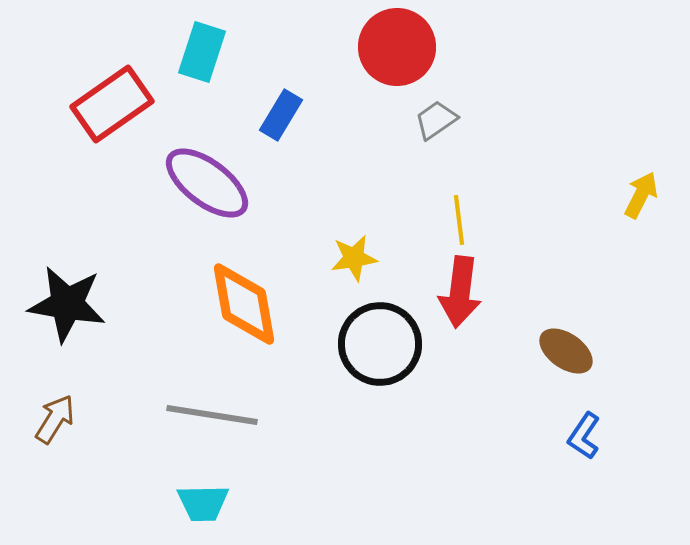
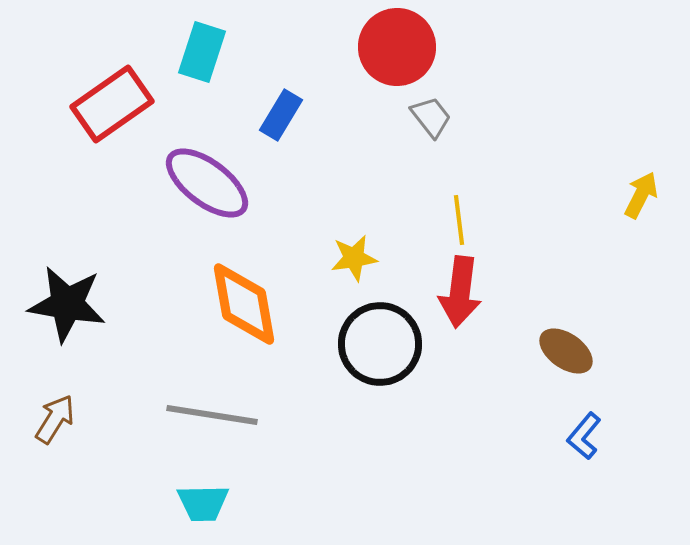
gray trapezoid: moved 5 px left, 3 px up; rotated 87 degrees clockwise
blue L-shape: rotated 6 degrees clockwise
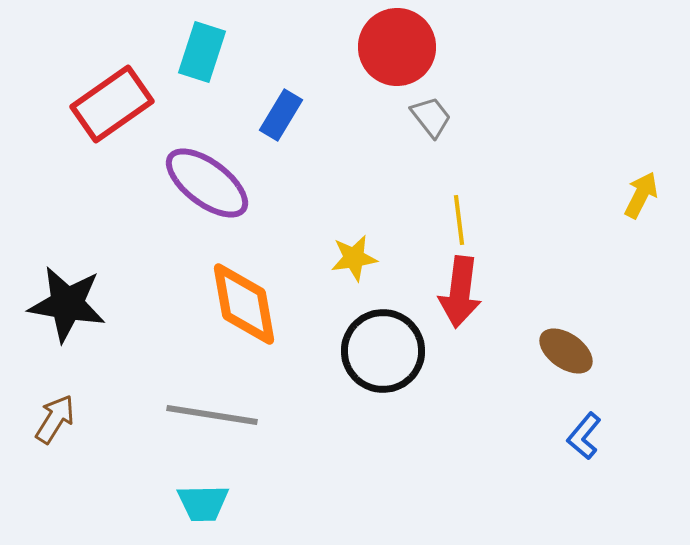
black circle: moved 3 px right, 7 px down
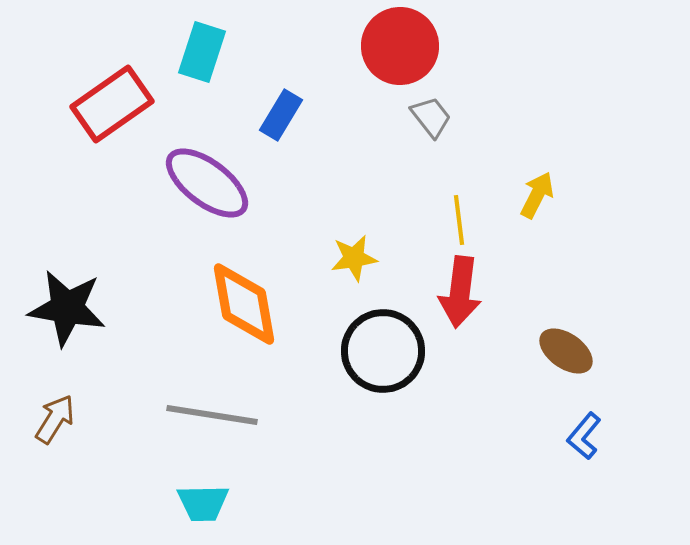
red circle: moved 3 px right, 1 px up
yellow arrow: moved 104 px left
black star: moved 4 px down
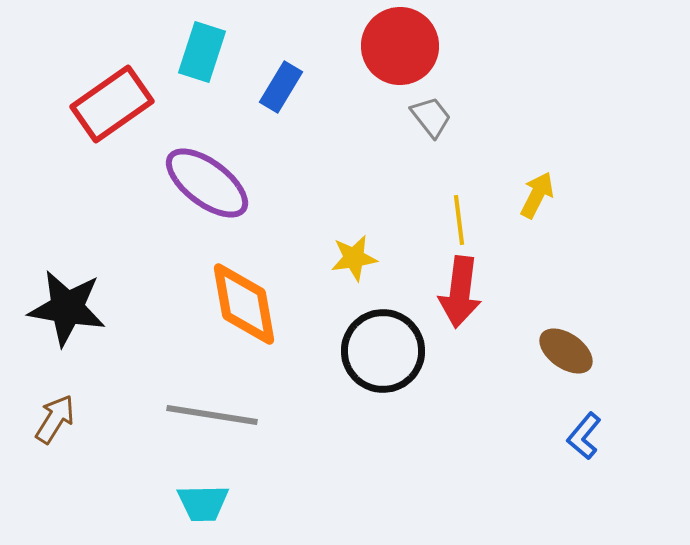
blue rectangle: moved 28 px up
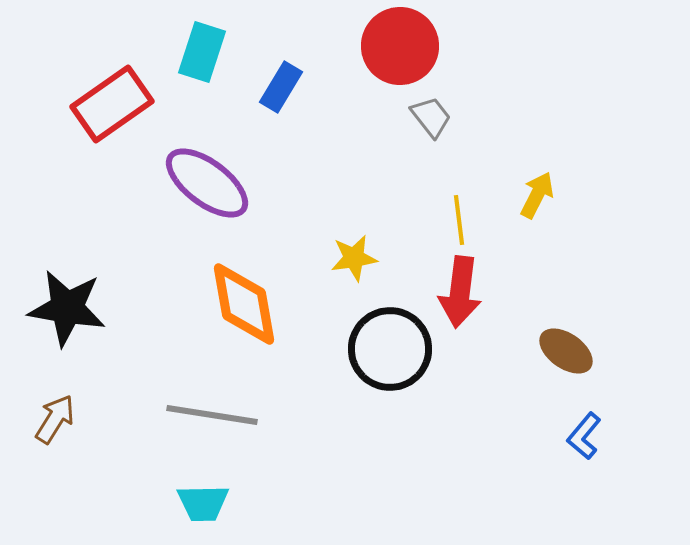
black circle: moved 7 px right, 2 px up
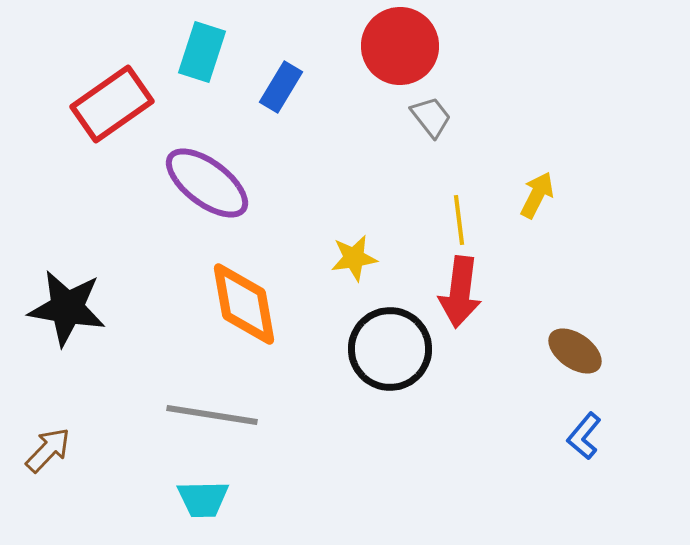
brown ellipse: moved 9 px right
brown arrow: moved 7 px left, 31 px down; rotated 12 degrees clockwise
cyan trapezoid: moved 4 px up
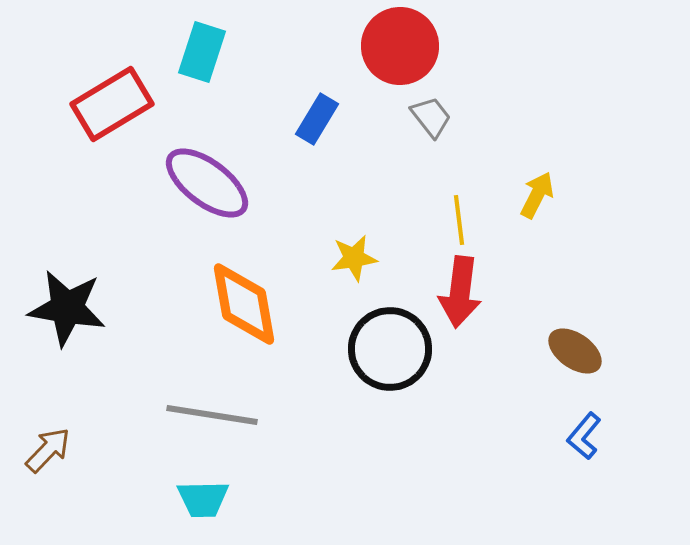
blue rectangle: moved 36 px right, 32 px down
red rectangle: rotated 4 degrees clockwise
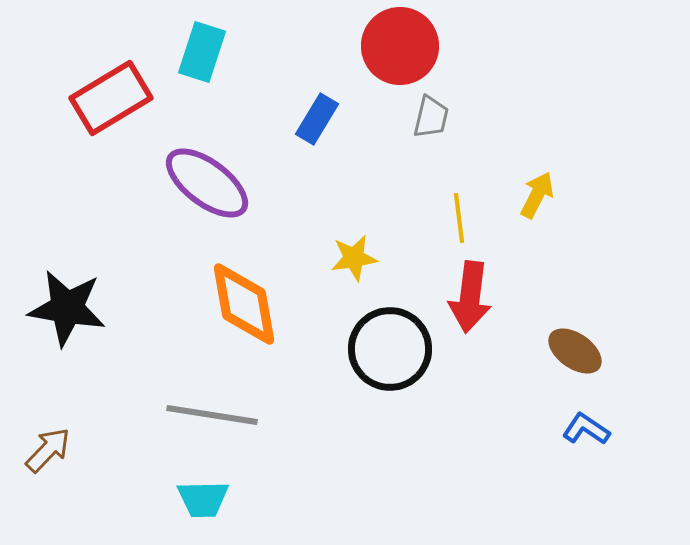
red rectangle: moved 1 px left, 6 px up
gray trapezoid: rotated 51 degrees clockwise
yellow line: moved 2 px up
red arrow: moved 10 px right, 5 px down
blue L-shape: moved 2 px right, 7 px up; rotated 84 degrees clockwise
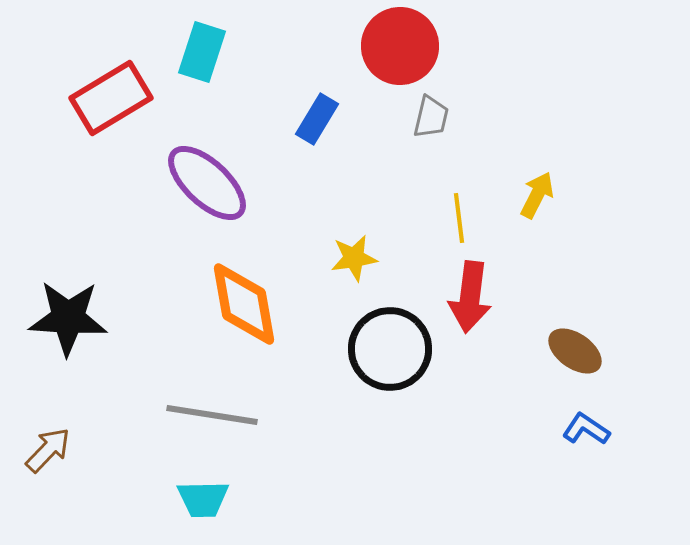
purple ellipse: rotated 6 degrees clockwise
black star: moved 1 px right, 10 px down; rotated 6 degrees counterclockwise
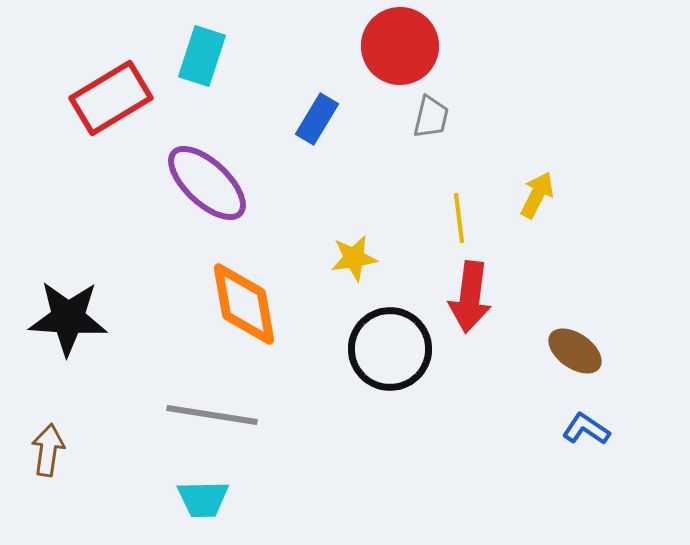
cyan rectangle: moved 4 px down
brown arrow: rotated 36 degrees counterclockwise
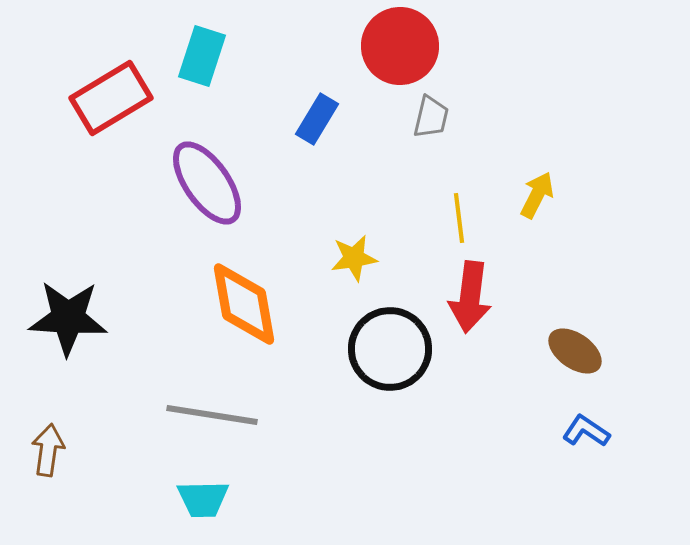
purple ellipse: rotated 12 degrees clockwise
blue L-shape: moved 2 px down
